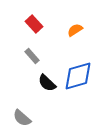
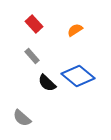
blue diamond: rotated 56 degrees clockwise
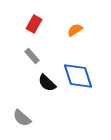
red rectangle: rotated 72 degrees clockwise
blue diamond: rotated 32 degrees clockwise
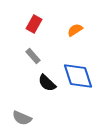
gray rectangle: moved 1 px right
gray semicircle: rotated 18 degrees counterclockwise
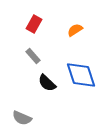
blue diamond: moved 3 px right, 1 px up
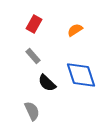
gray semicircle: moved 10 px right, 7 px up; rotated 138 degrees counterclockwise
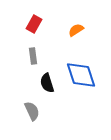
orange semicircle: moved 1 px right
gray rectangle: rotated 35 degrees clockwise
black semicircle: rotated 30 degrees clockwise
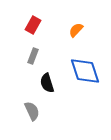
red rectangle: moved 1 px left, 1 px down
orange semicircle: rotated 14 degrees counterclockwise
gray rectangle: rotated 28 degrees clockwise
blue diamond: moved 4 px right, 4 px up
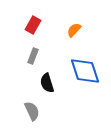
orange semicircle: moved 2 px left
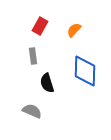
red rectangle: moved 7 px right, 1 px down
gray rectangle: rotated 28 degrees counterclockwise
blue diamond: rotated 20 degrees clockwise
gray semicircle: rotated 42 degrees counterclockwise
